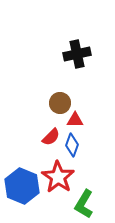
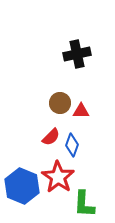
red triangle: moved 6 px right, 9 px up
green L-shape: rotated 28 degrees counterclockwise
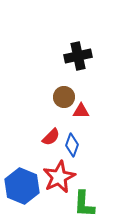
black cross: moved 1 px right, 2 px down
brown circle: moved 4 px right, 6 px up
red star: moved 1 px right; rotated 12 degrees clockwise
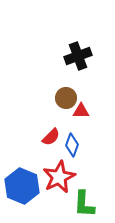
black cross: rotated 8 degrees counterclockwise
brown circle: moved 2 px right, 1 px down
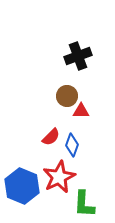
brown circle: moved 1 px right, 2 px up
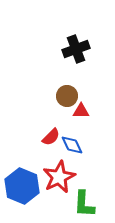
black cross: moved 2 px left, 7 px up
blue diamond: rotated 45 degrees counterclockwise
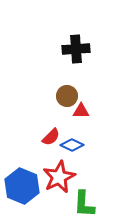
black cross: rotated 16 degrees clockwise
blue diamond: rotated 40 degrees counterclockwise
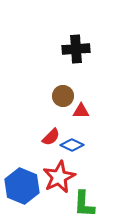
brown circle: moved 4 px left
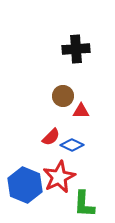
blue hexagon: moved 3 px right, 1 px up
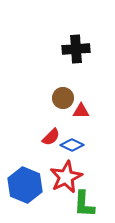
brown circle: moved 2 px down
red star: moved 7 px right
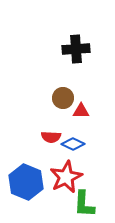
red semicircle: rotated 48 degrees clockwise
blue diamond: moved 1 px right, 1 px up
blue hexagon: moved 1 px right, 3 px up
